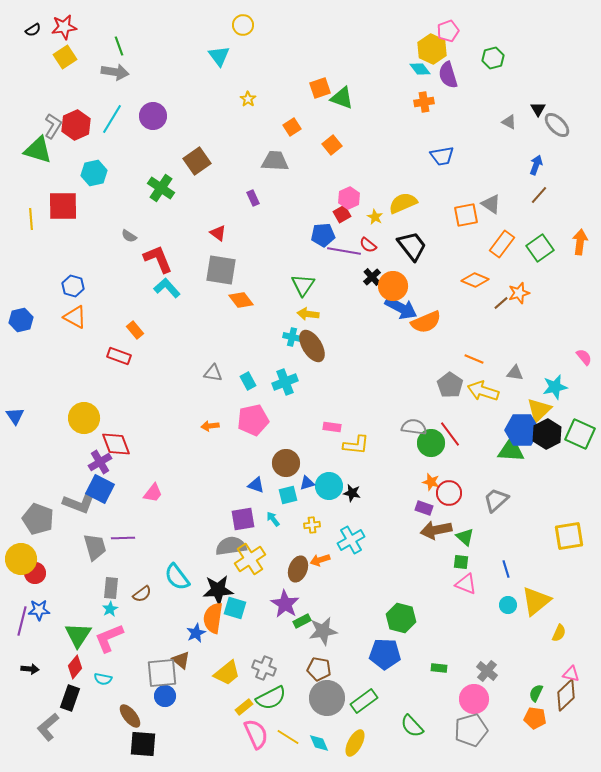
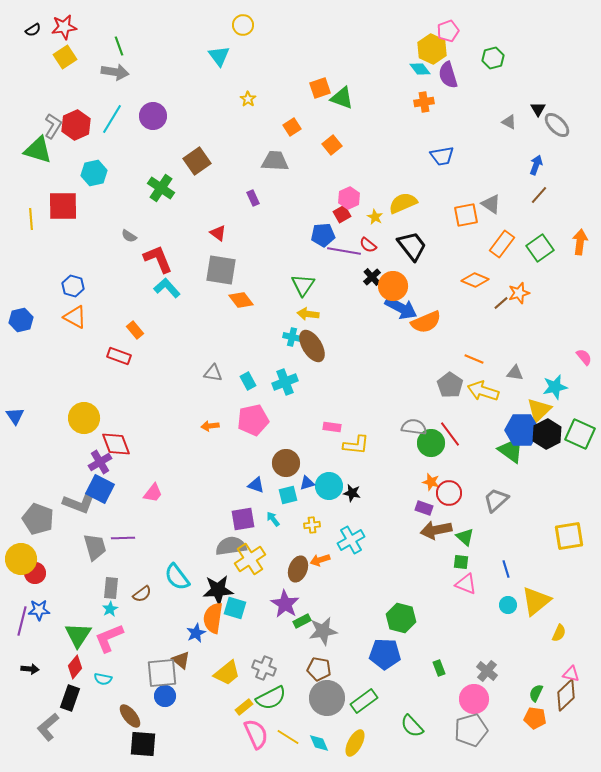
green triangle at (511, 450): rotated 32 degrees clockwise
green rectangle at (439, 668): rotated 63 degrees clockwise
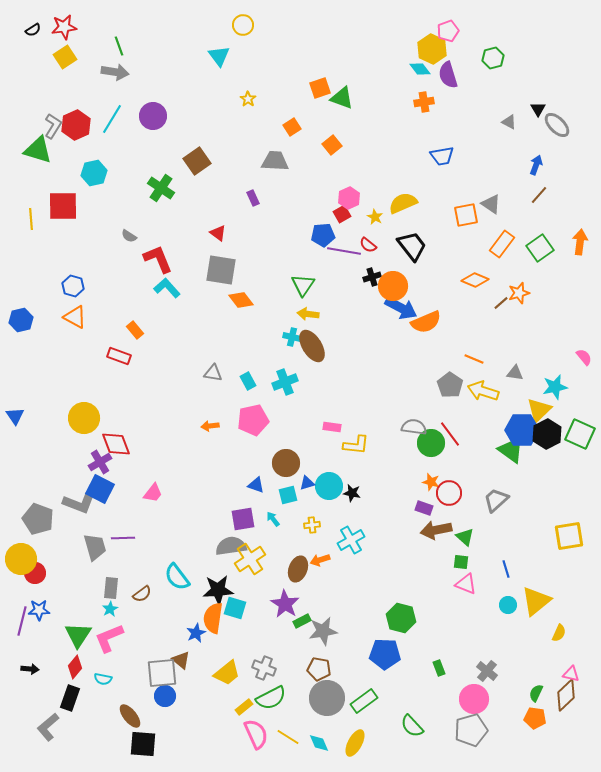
black cross at (372, 277): rotated 24 degrees clockwise
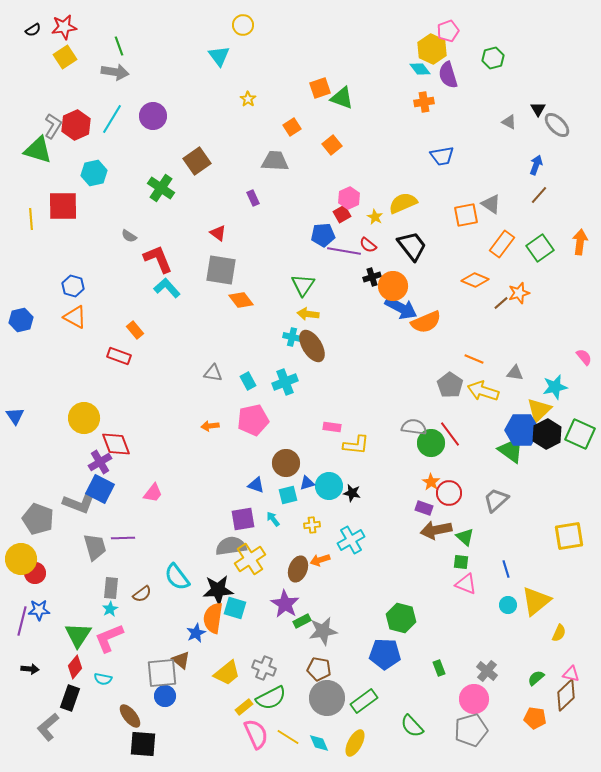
orange star at (431, 482): rotated 18 degrees clockwise
green semicircle at (536, 693): moved 15 px up; rotated 24 degrees clockwise
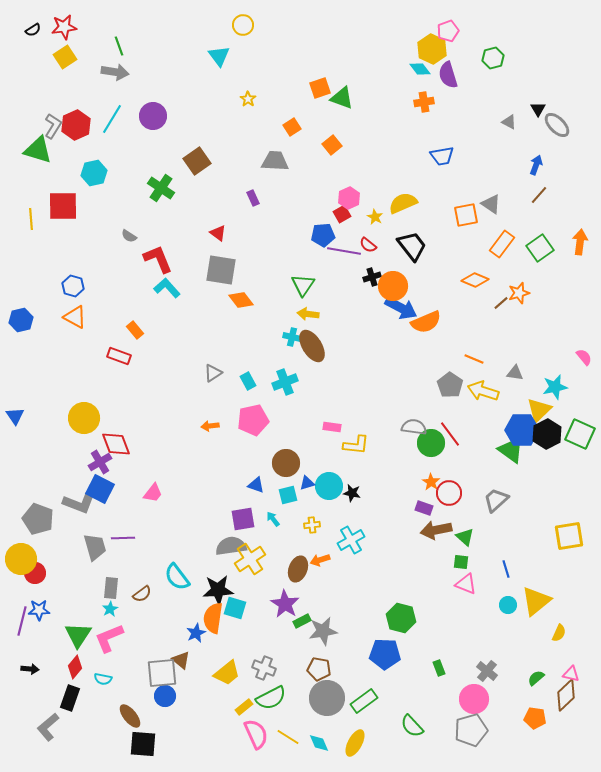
gray triangle at (213, 373): rotated 42 degrees counterclockwise
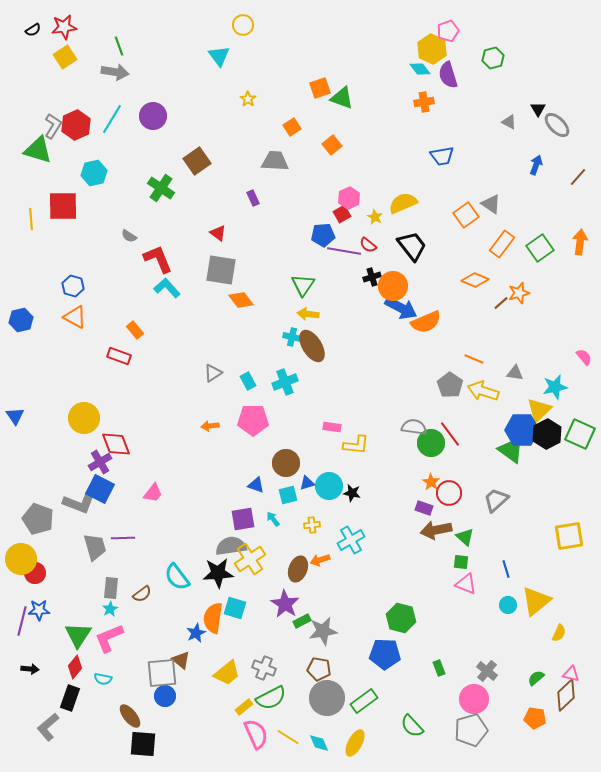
brown line at (539, 195): moved 39 px right, 18 px up
orange square at (466, 215): rotated 25 degrees counterclockwise
pink pentagon at (253, 420): rotated 12 degrees clockwise
black star at (218, 590): moved 17 px up
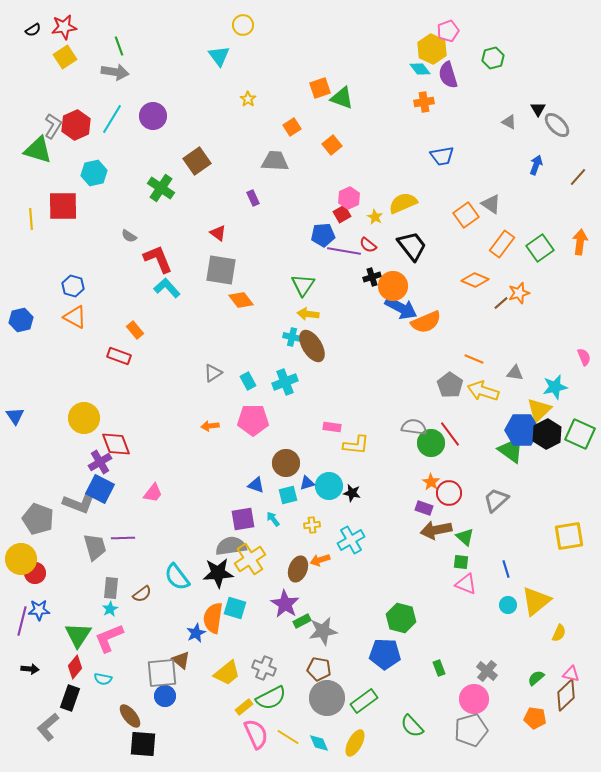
pink semicircle at (584, 357): rotated 18 degrees clockwise
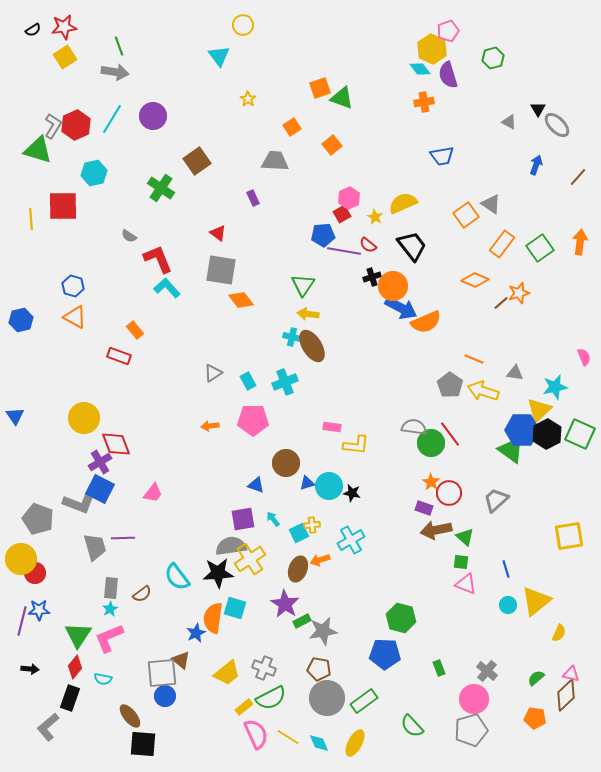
cyan square at (288, 495): moved 11 px right, 38 px down; rotated 12 degrees counterclockwise
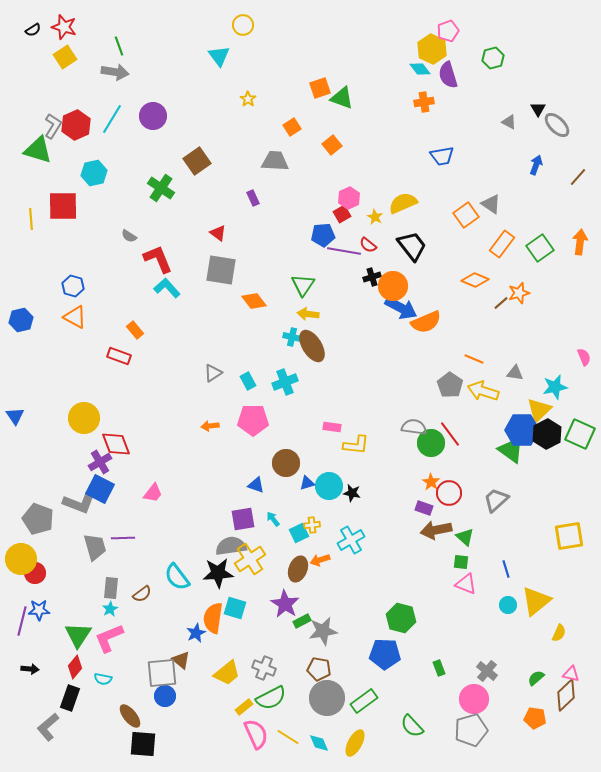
red star at (64, 27): rotated 25 degrees clockwise
orange diamond at (241, 300): moved 13 px right, 1 px down
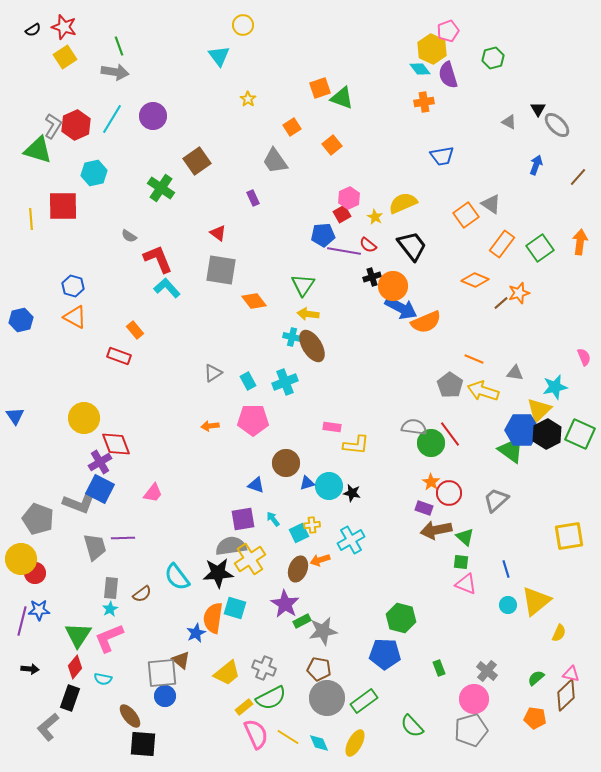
gray trapezoid at (275, 161): rotated 128 degrees counterclockwise
